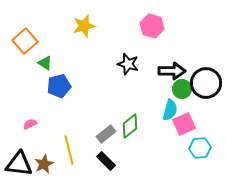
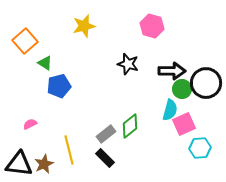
black rectangle: moved 1 px left, 3 px up
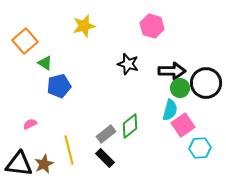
green circle: moved 2 px left, 1 px up
pink square: moved 1 px left, 1 px down; rotated 10 degrees counterclockwise
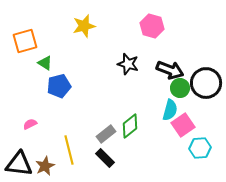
orange square: rotated 25 degrees clockwise
black arrow: moved 2 px left, 1 px up; rotated 20 degrees clockwise
brown star: moved 1 px right, 2 px down
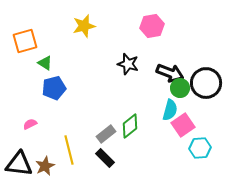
pink hexagon: rotated 25 degrees counterclockwise
black arrow: moved 3 px down
blue pentagon: moved 5 px left, 2 px down
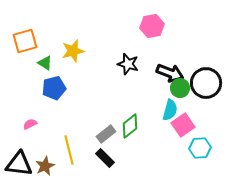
yellow star: moved 11 px left, 25 px down
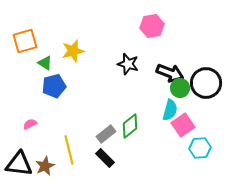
blue pentagon: moved 2 px up
